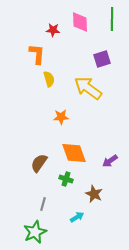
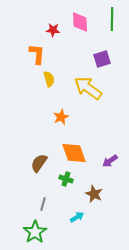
orange star: rotated 21 degrees counterclockwise
green star: rotated 10 degrees counterclockwise
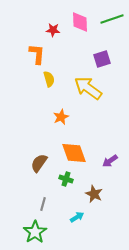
green line: rotated 70 degrees clockwise
